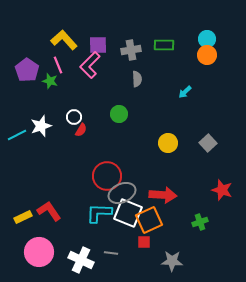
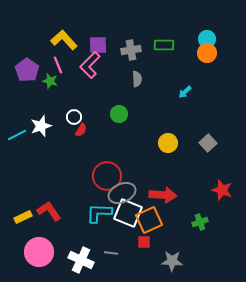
orange circle: moved 2 px up
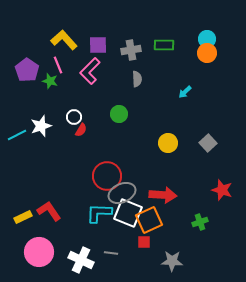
pink L-shape: moved 6 px down
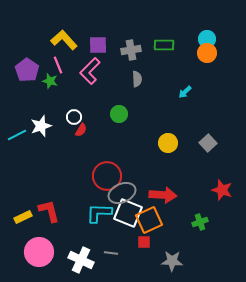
red L-shape: rotated 20 degrees clockwise
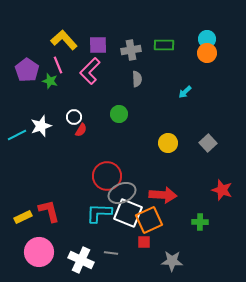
green cross: rotated 21 degrees clockwise
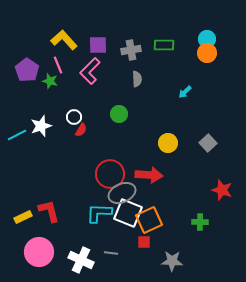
red circle: moved 3 px right, 2 px up
red arrow: moved 14 px left, 20 px up
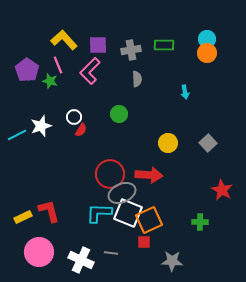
cyan arrow: rotated 56 degrees counterclockwise
red star: rotated 10 degrees clockwise
